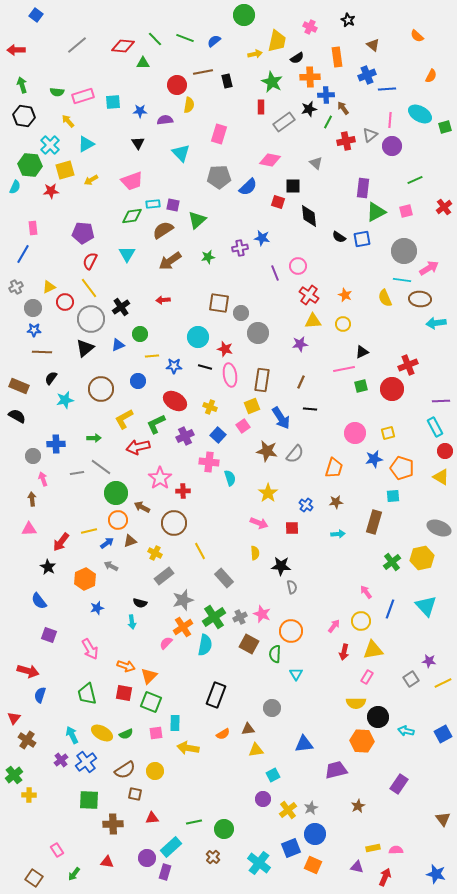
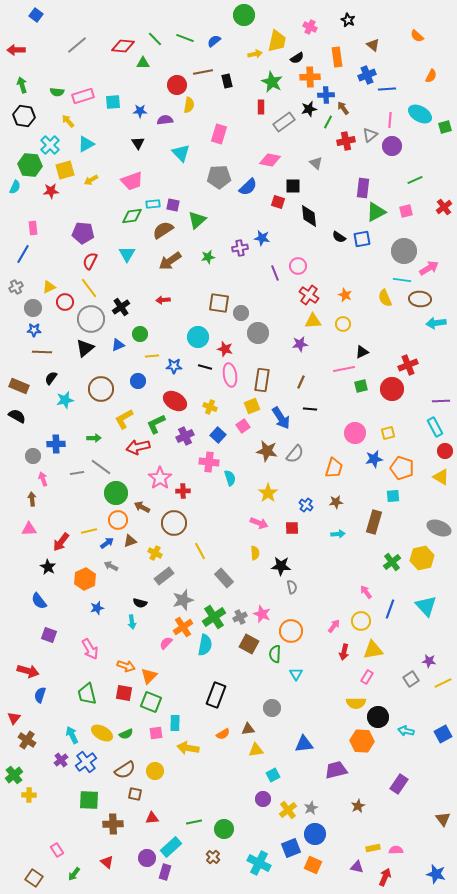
red triangle at (107, 862): rotated 32 degrees clockwise
cyan cross at (259, 863): rotated 10 degrees counterclockwise
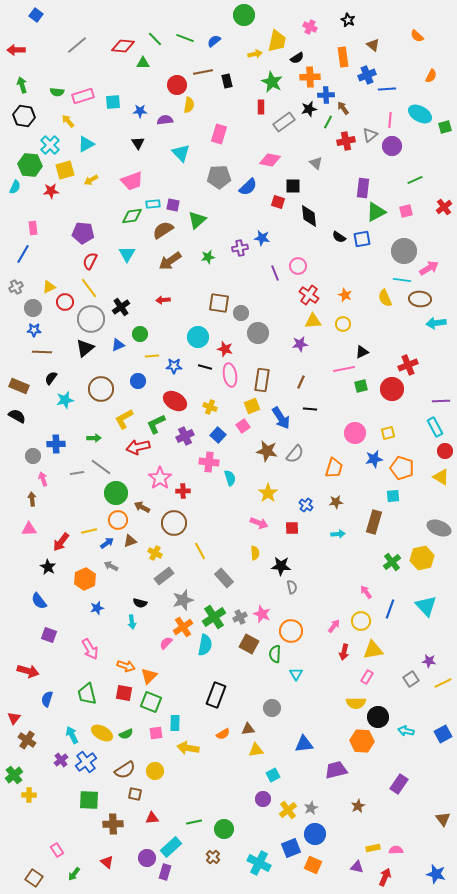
orange rectangle at (337, 57): moved 6 px right
blue semicircle at (40, 695): moved 7 px right, 4 px down
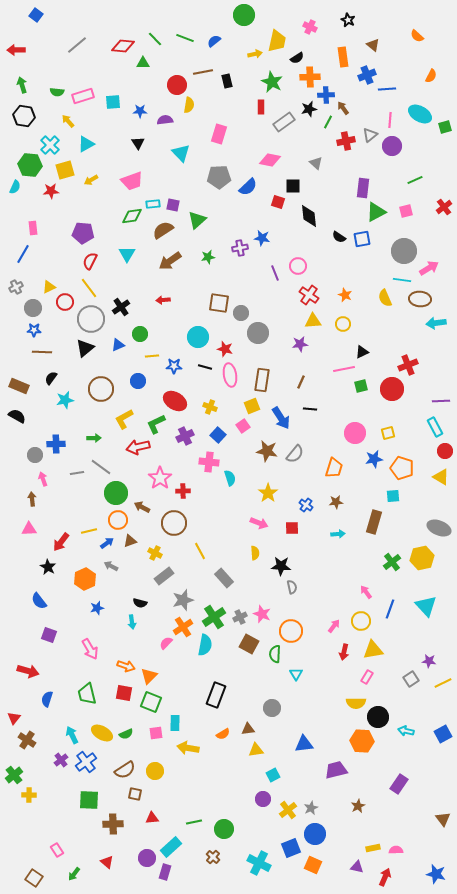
gray circle at (33, 456): moved 2 px right, 1 px up
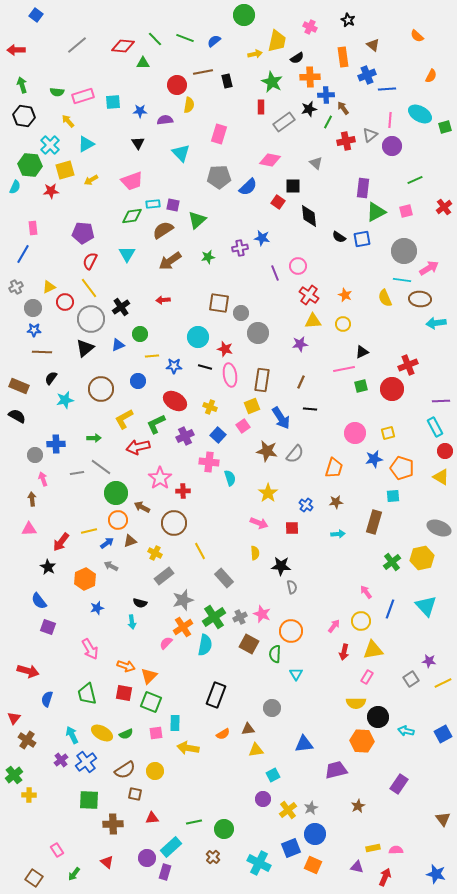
red square at (278, 202): rotated 16 degrees clockwise
purple square at (49, 635): moved 1 px left, 8 px up
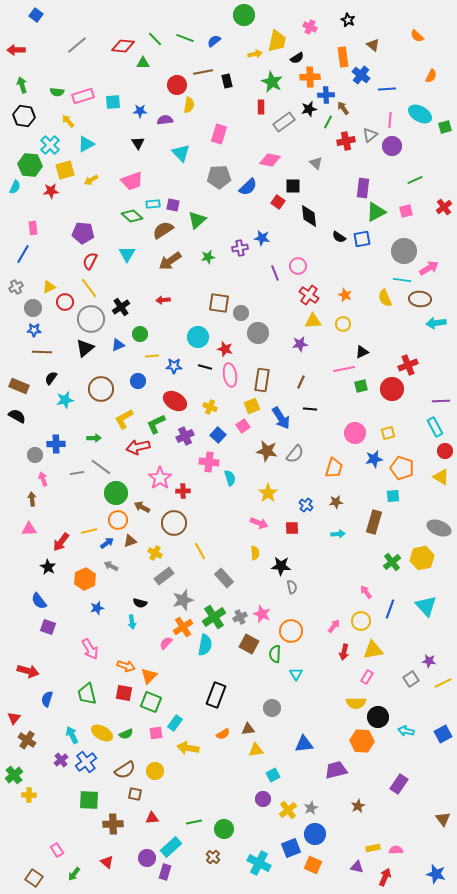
blue cross at (367, 75): moved 6 px left; rotated 30 degrees counterclockwise
green diamond at (132, 216): rotated 50 degrees clockwise
cyan rectangle at (175, 723): rotated 35 degrees clockwise
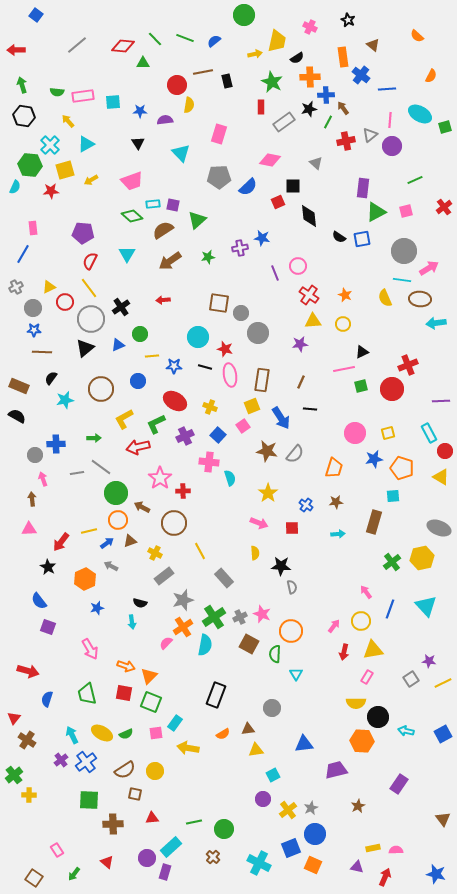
pink rectangle at (83, 96): rotated 10 degrees clockwise
red square at (278, 202): rotated 32 degrees clockwise
cyan rectangle at (435, 427): moved 6 px left, 6 px down
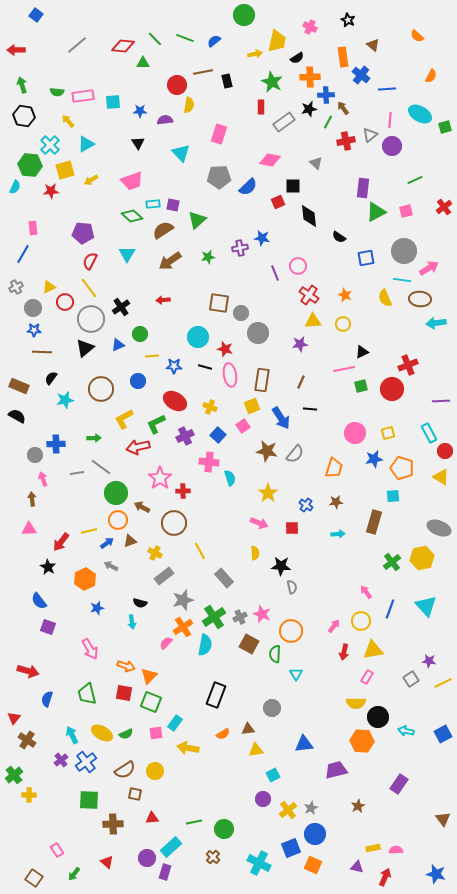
blue square at (362, 239): moved 4 px right, 19 px down
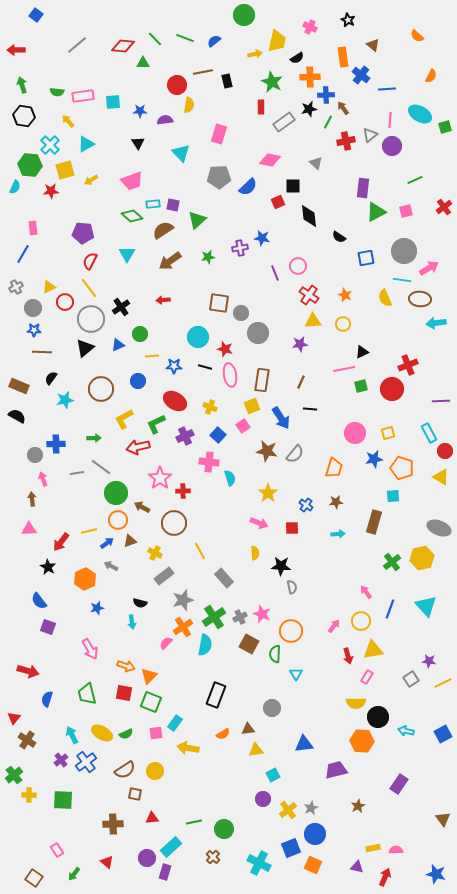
red arrow at (344, 652): moved 4 px right, 4 px down; rotated 28 degrees counterclockwise
green square at (89, 800): moved 26 px left
